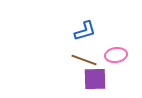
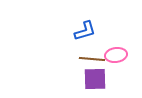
brown line: moved 8 px right, 1 px up; rotated 15 degrees counterclockwise
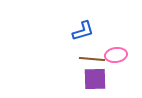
blue L-shape: moved 2 px left
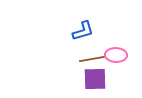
pink ellipse: rotated 10 degrees clockwise
brown line: rotated 15 degrees counterclockwise
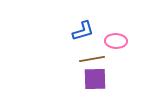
pink ellipse: moved 14 px up
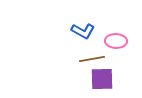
blue L-shape: rotated 45 degrees clockwise
purple square: moved 7 px right
